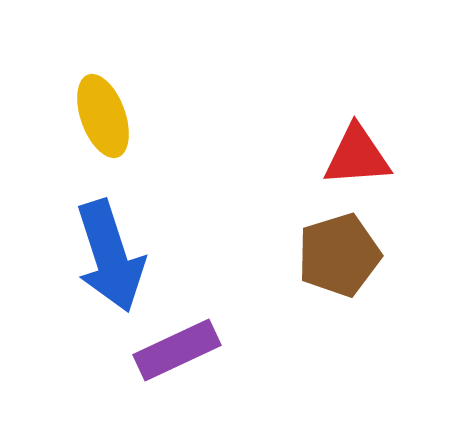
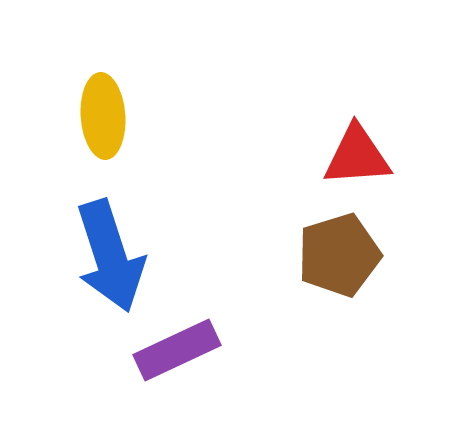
yellow ellipse: rotated 16 degrees clockwise
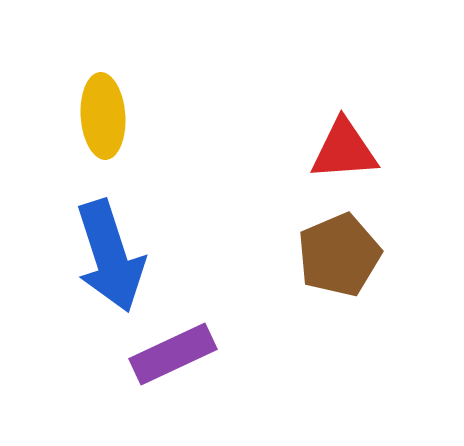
red triangle: moved 13 px left, 6 px up
brown pentagon: rotated 6 degrees counterclockwise
purple rectangle: moved 4 px left, 4 px down
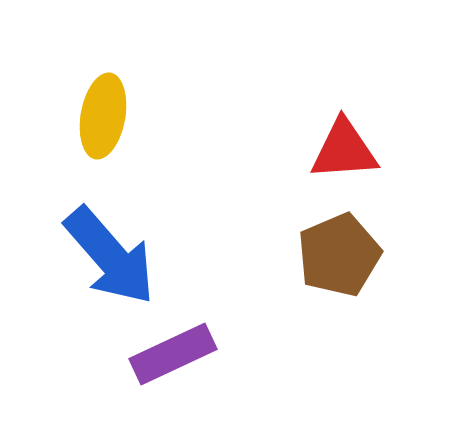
yellow ellipse: rotated 14 degrees clockwise
blue arrow: rotated 23 degrees counterclockwise
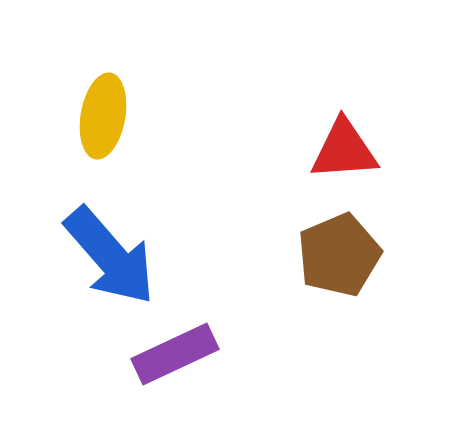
purple rectangle: moved 2 px right
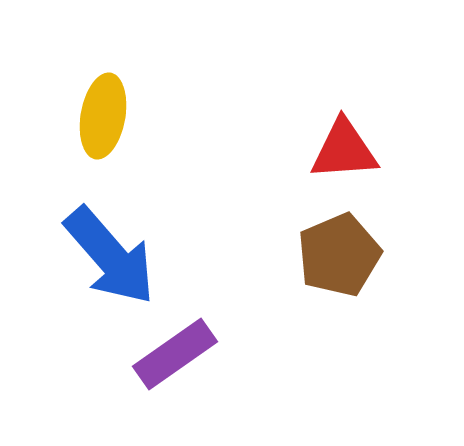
purple rectangle: rotated 10 degrees counterclockwise
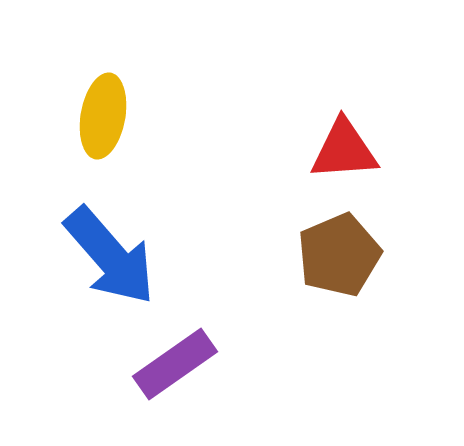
purple rectangle: moved 10 px down
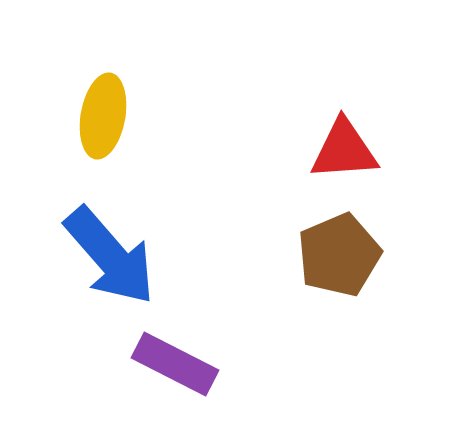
purple rectangle: rotated 62 degrees clockwise
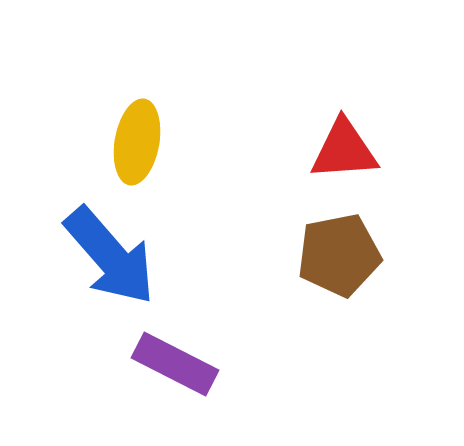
yellow ellipse: moved 34 px right, 26 px down
brown pentagon: rotated 12 degrees clockwise
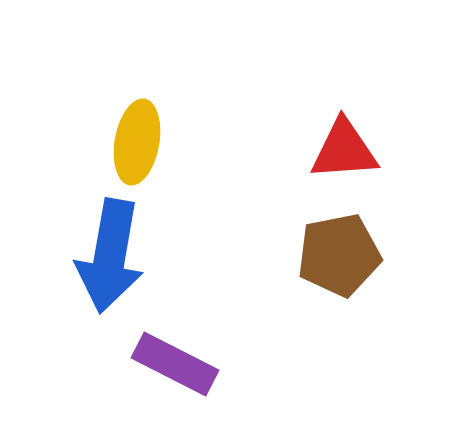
blue arrow: rotated 51 degrees clockwise
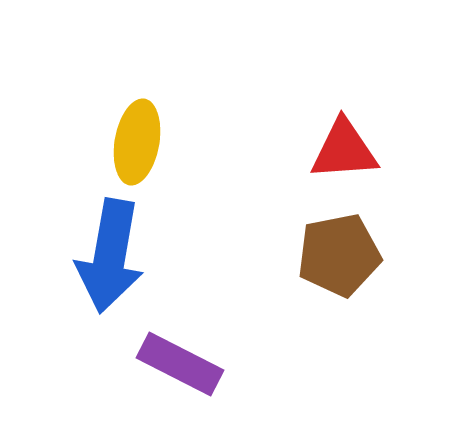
purple rectangle: moved 5 px right
